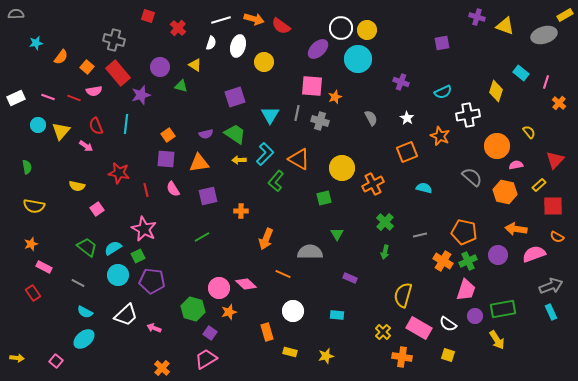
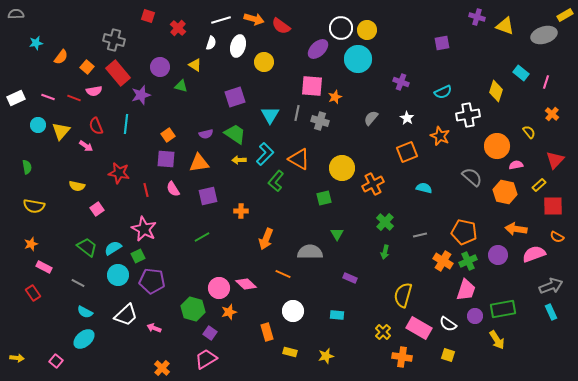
orange cross at (559, 103): moved 7 px left, 11 px down
gray semicircle at (371, 118): rotated 112 degrees counterclockwise
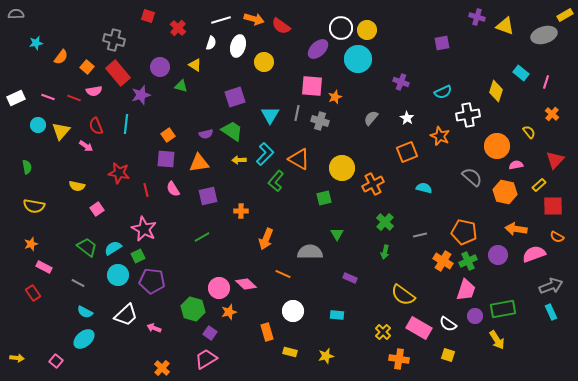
green trapezoid at (235, 134): moved 3 px left, 3 px up
yellow semicircle at (403, 295): rotated 70 degrees counterclockwise
orange cross at (402, 357): moved 3 px left, 2 px down
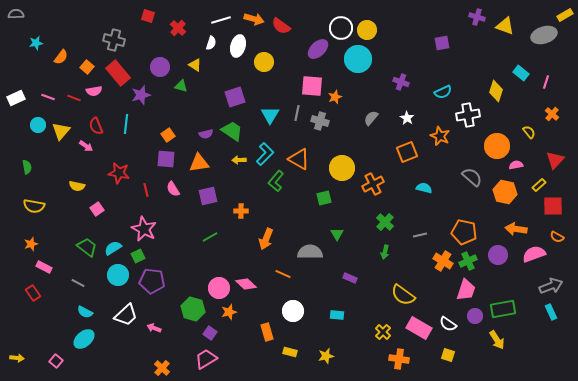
green line at (202, 237): moved 8 px right
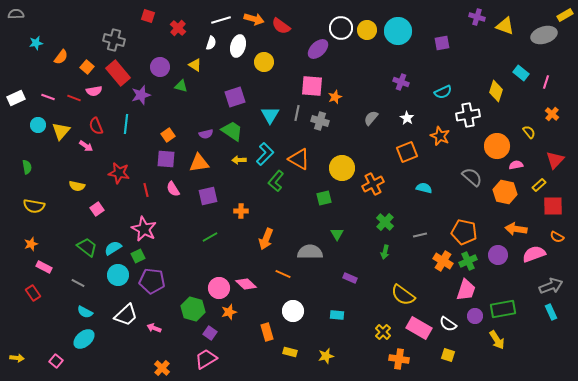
cyan circle at (358, 59): moved 40 px right, 28 px up
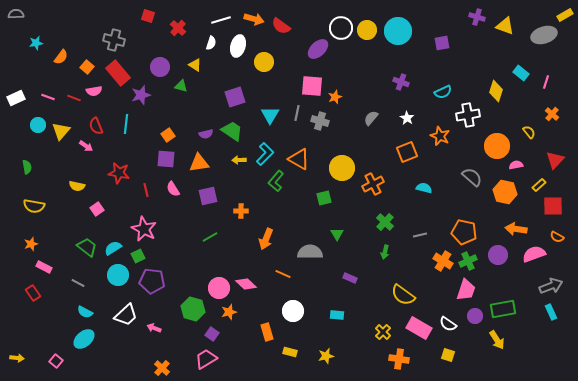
purple square at (210, 333): moved 2 px right, 1 px down
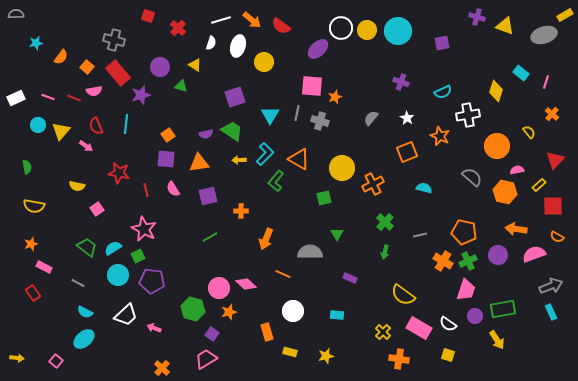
orange arrow at (254, 19): moved 2 px left, 1 px down; rotated 24 degrees clockwise
pink semicircle at (516, 165): moved 1 px right, 5 px down
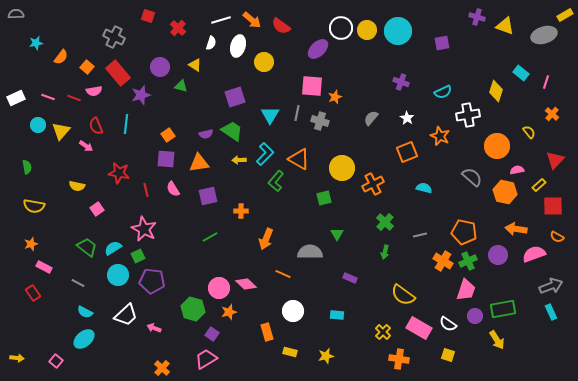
gray cross at (114, 40): moved 3 px up; rotated 10 degrees clockwise
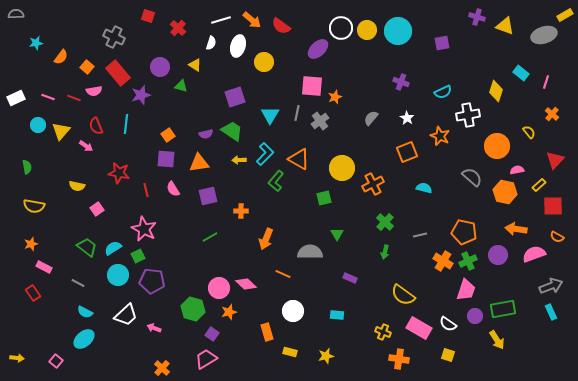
gray cross at (320, 121): rotated 36 degrees clockwise
yellow cross at (383, 332): rotated 21 degrees counterclockwise
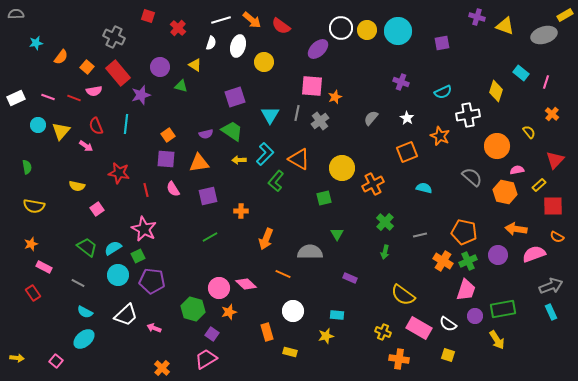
yellow star at (326, 356): moved 20 px up
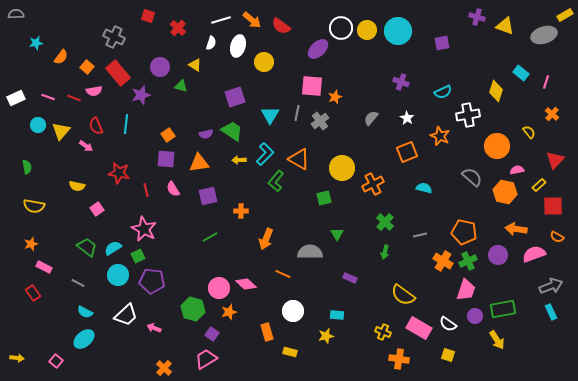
orange cross at (162, 368): moved 2 px right
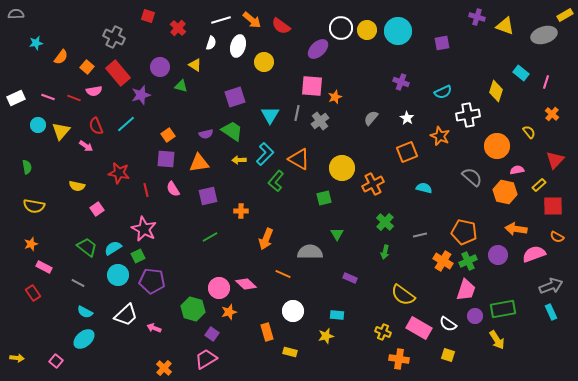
cyan line at (126, 124): rotated 42 degrees clockwise
